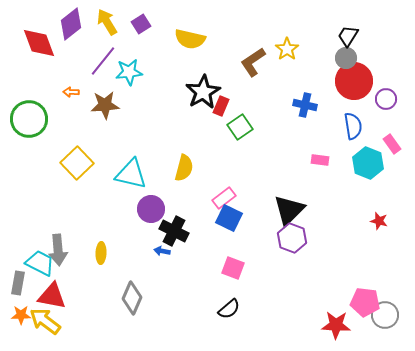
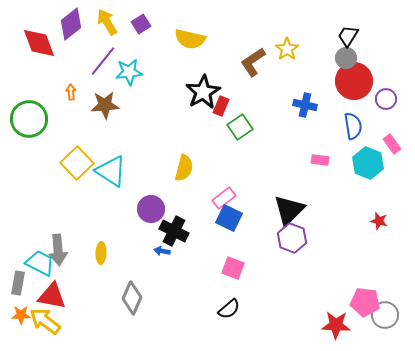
orange arrow at (71, 92): rotated 84 degrees clockwise
cyan triangle at (131, 174): moved 20 px left, 3 px up; rotated 20 degrees clockwise
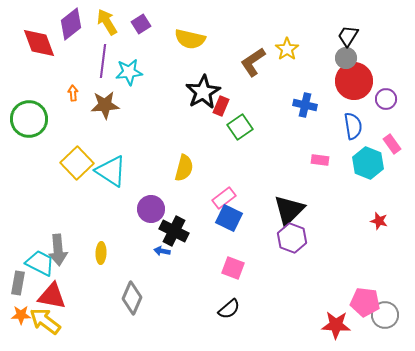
purple line at (103, 61): rotated 32 degrees counterclockwise
orange arrow at (71, 92): moved 2 px right, 1 px down
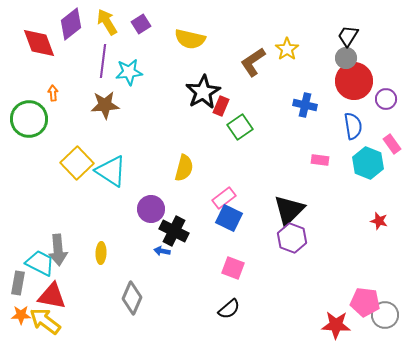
orange arrow at (73, 93): moved 20 px left
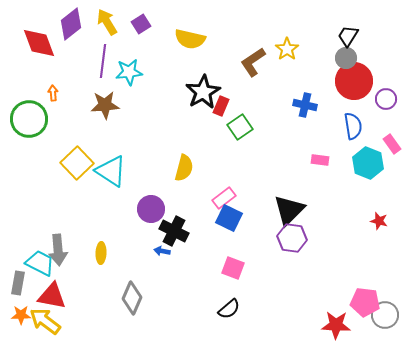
purple hexagon at (292, 238): rotated 12 degrees counterclockwise
